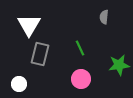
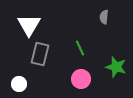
green star: moved 3 px left, 2 px down; rotated 25 degrees clockwise
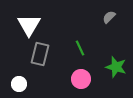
gray semicircle: moved 5 px right; rotated 40 degrees clockwise
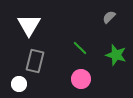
green line: rotated 21 degrees counterclockwise
gray rectangle: moved 5 px left, 7 px down
green star: moved 12 px up
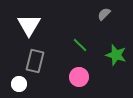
gray semicircle: moved 5 px left, 3 px up
green line: moved 3 px up
pink circle: moved 2 px left, 2 px up
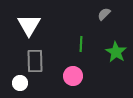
green line: moved 1 px right, 1 px up; rotated 49 degrees clockwise
green star: moved 3 px up; rotated 15 degrees clockwise
gray rectangle: rotated 15 degrees counterclockwise
pink circle: moved 6 px left, 1 px up
white circle: moved 1 px right, 1 px up
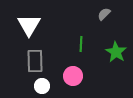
white circle: moved 22 px right, 3 px down
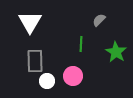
gray semicircle: moved 5 px left, 6 px down
white triangle: moved 1 px right, 3 px up
white circle: moved 5 px right, 5 px up
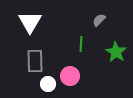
pink circle: moved 3 px left
white circle: moved 1 px right, 3 px down
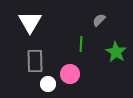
pink circle: moved 2 px up
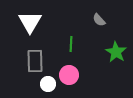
gray semicircle: rotated 88 degrees counterclockwise
green line: moved 10 px left
pink circle: moved 1 px left, 1 px down
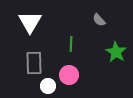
gray rectangle: moved 1 px left, 2 px down
white circle: moved 2 px down
